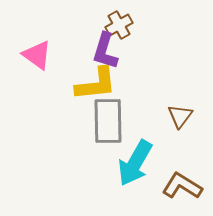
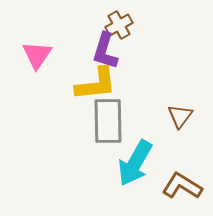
pink triangle: rotated 28 degrees clockwise
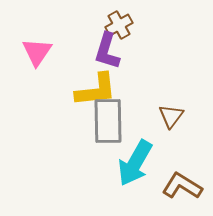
purple L-shape: moved 2 px right
pink triangle: moved 3 px up
yellow L-shape: moved 6 px down
brown triangle: moved 9 px left
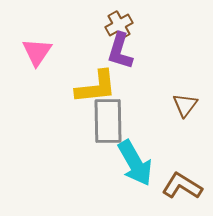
purple L-shape: moved 13 px right
yellow L-shape: moved 3 px up
brown triangle: moved 14 px right, 11 px up
cyan arrow: rotated 60 degrees counterclockwise
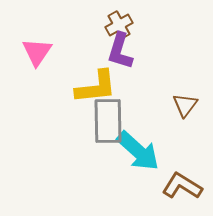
cyan arrow: moved 3 px right, 12 px up; rotated 18 degrees counterclockwise
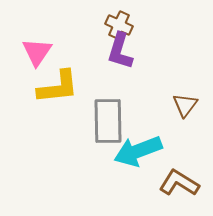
brown cross: rotated 36 degrees counterclockwise
yellow L-shape: moved 38 px left
cyan arrow: rotated 117 degrees clockwise
brown L-shape: moved 3 px left, 3 px up
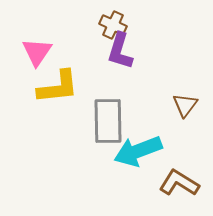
brown cross: moved 6 px left
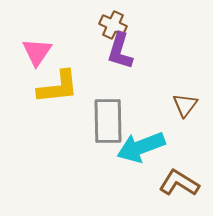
cyan arrow: moved 3 px right, 4 px up
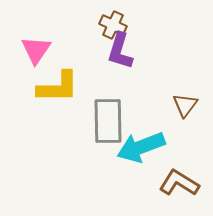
pink triangle: moved 1 px left, 2 px up
yellow L-shape: rotated 6 degrees clockwise
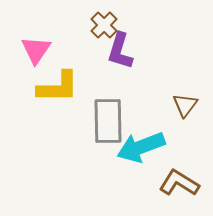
brown cross: moved 9 px left; rotated 20 degrees clockwise
